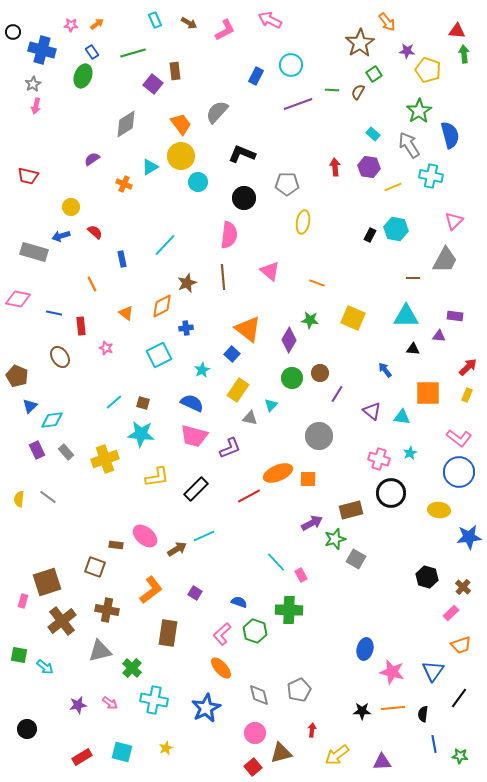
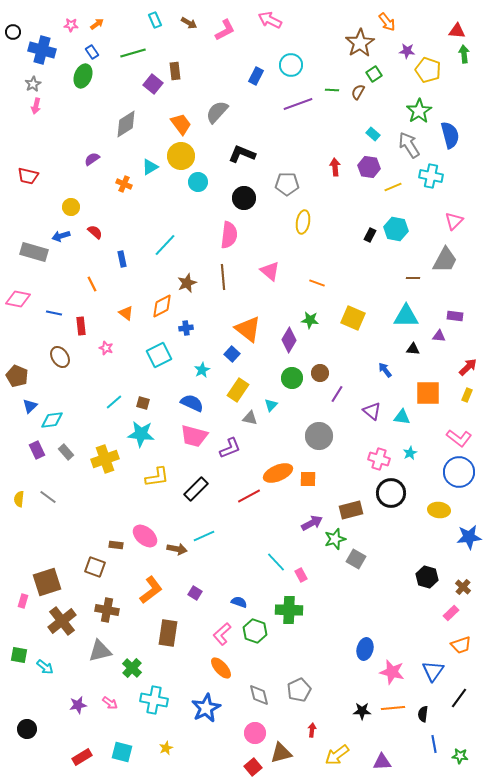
brown arrow at (177, 549): rotated 42 degrees clockwise
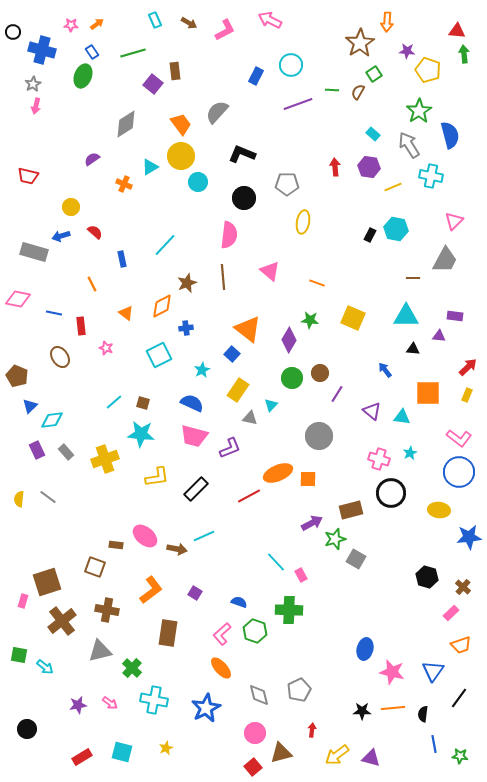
orange arrow at (387, 22): rotated 42 degrees clockwise
purple triangle at (382, 762): moved 11 px left, 4 px up; rotated 18 degrees clockwise
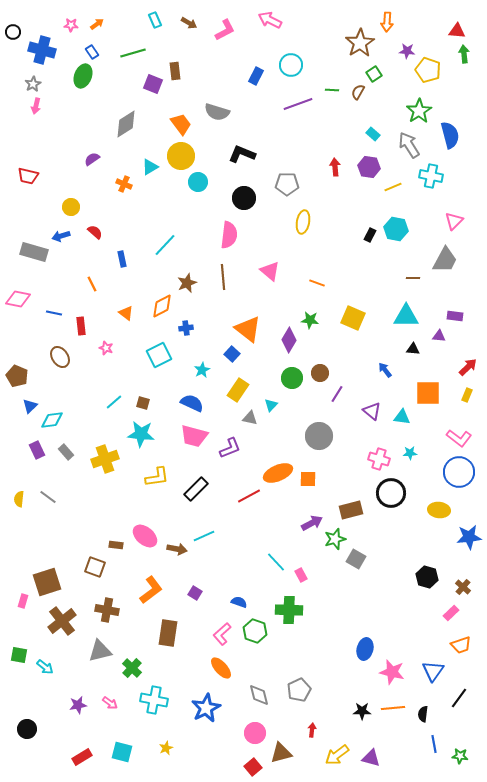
purple square at (153, 84): rotated 18 degrees counterclockwise
gray semicircle at (217, 112): rotated 115 degrees counterclockwise
cyan star at (410, 453): rotated 24 degrees clockwise
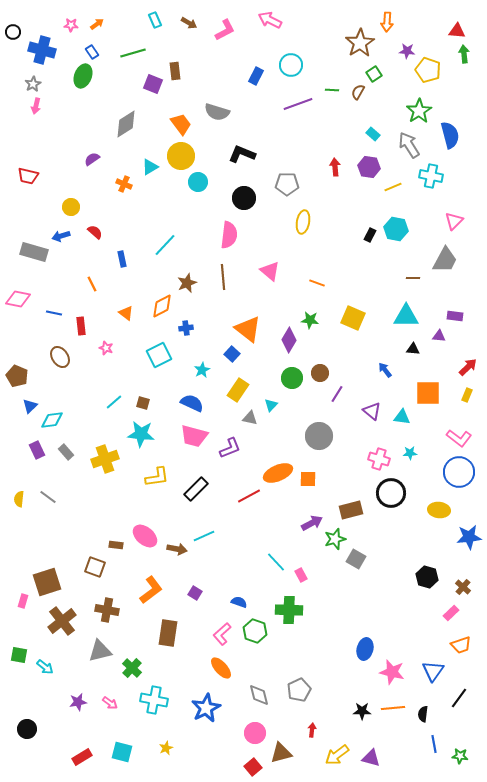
purple star at (78, 705): moved 3 px up
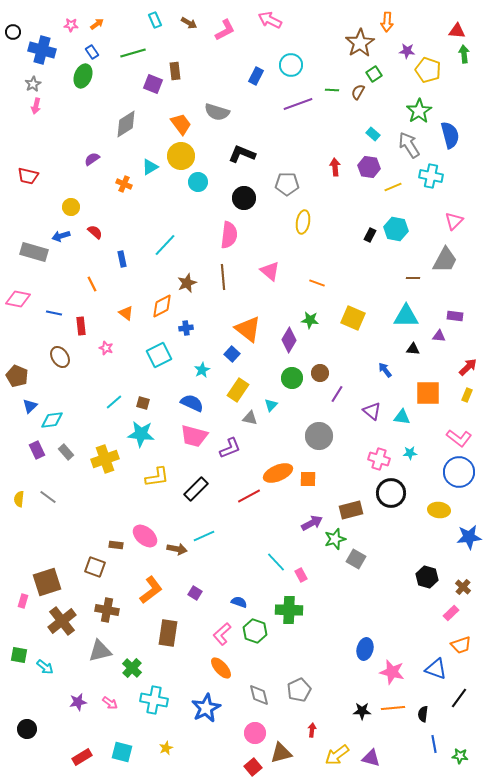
blue triangle at (433, 671): moved 3 px right, 2 px up; rotated 45 degrees counterclockwise
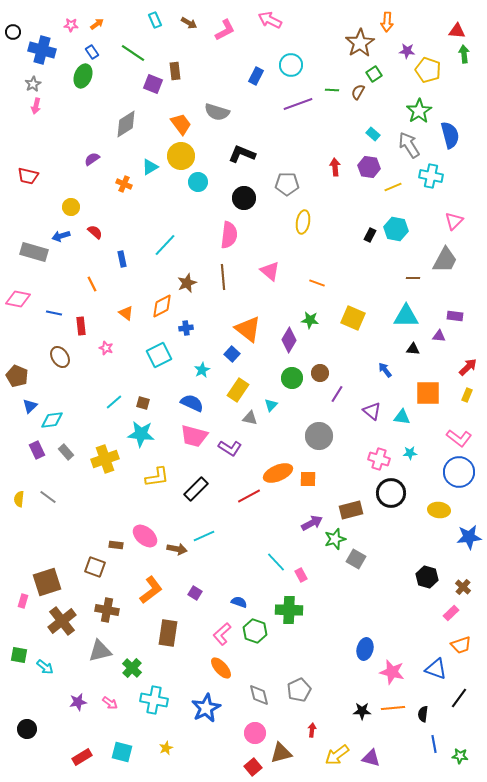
green line at (133, 53): rotated 50 degrees clockwise
purple L-shape at (230, 448): rotated 55 degrees clockwise
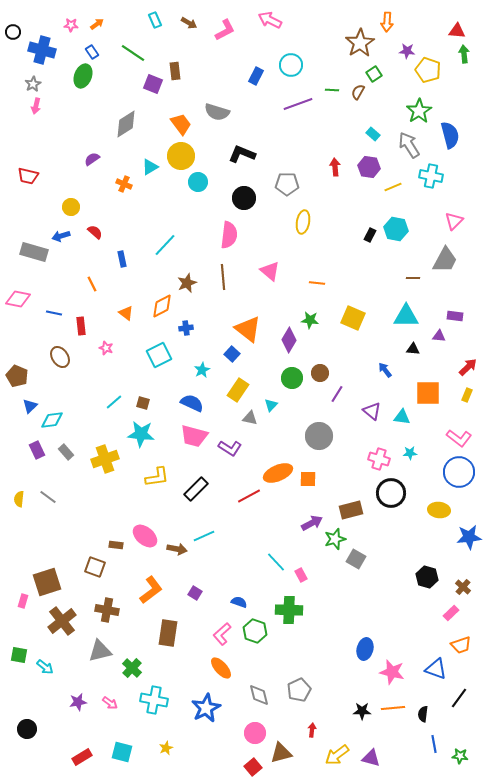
orange line at (317, 283): rotated 14 degrees counterclockwise
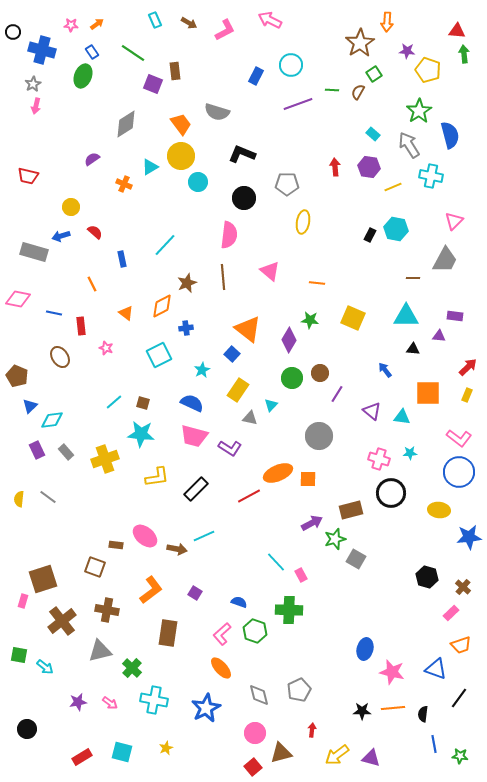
brown square at (47, 582): moved 4 px left, 3 px up
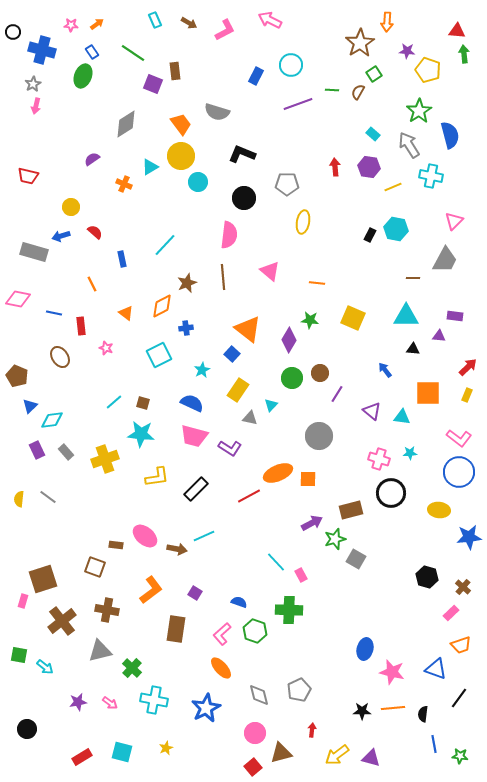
brown rectangle at (168, 633): moved 8 px right, 4 px up
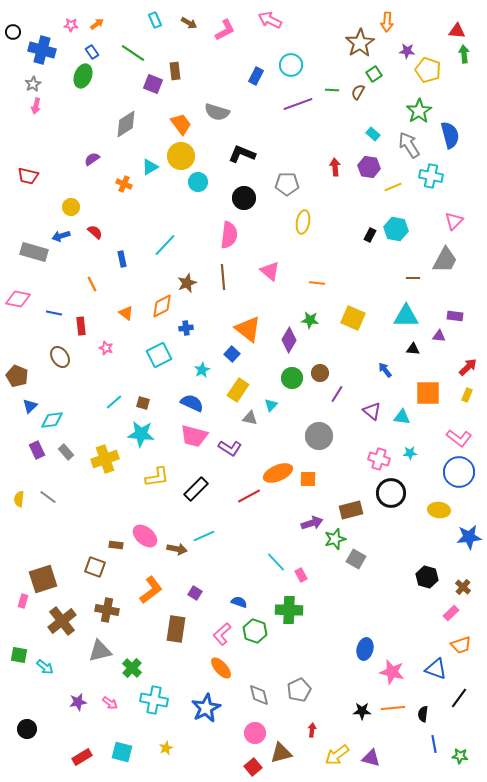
purple arrow at (312, 523): rotated 10 degrees clockwise
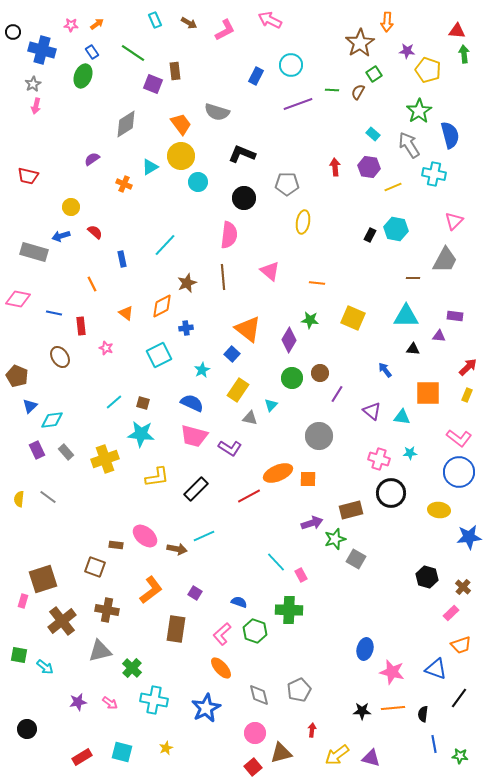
cyan cross at (431, 176): moved 3 px right, 2 px up
